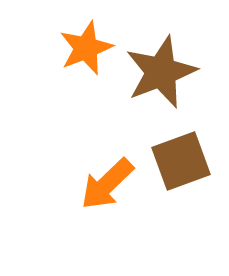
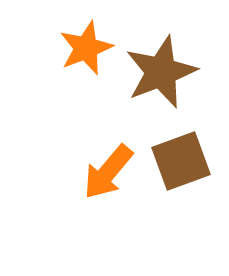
orange arrow: moved 1 px right, 12 px up; rotated 6 degrees counterclockwise
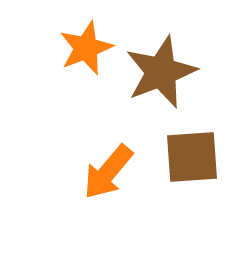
brown square: moved 11 px right, 4 px up; rotated 16 degrees clockwise
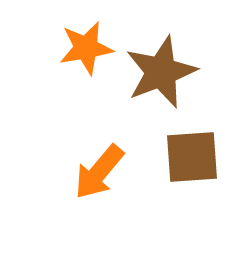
orange star: rotated 12 degrees clockwise
orange arrow: moved 9 px left
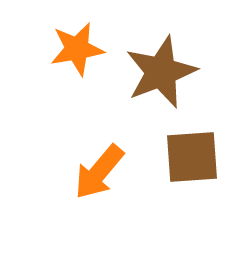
orange star: moved 9 px left, 1 px down
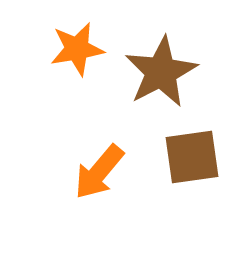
brown star: rotated 6 degrees counterclockwise
brown square: rotated 4 degrees counterclockwise
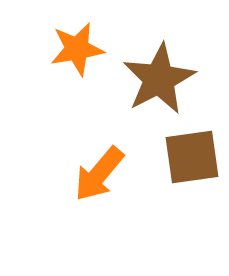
brown star: moved 2 px left, 7 px down
orange arrow: moved 2 px down
